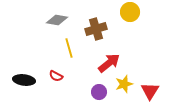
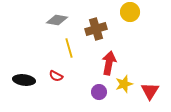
red arrow: rotated 40 degrees counterclockwise
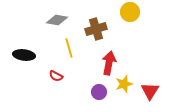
black ellipse: moved 25 px up
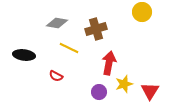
yellow circle: moved 12 px right
gray diamond: moved 3 px down
yellow line: rotated 48 degrees counterclockwise
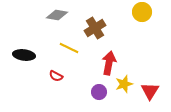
gray diamond: moved 8 px up
brown cross: moved 1 px left, 1 px up; rotated 15 degrees counterclockwise
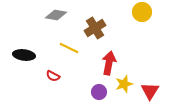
gray diamond: moved 1 px left
red semicircle: moved 3 px left
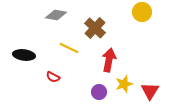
brown cross: rotated 15 degrees counterclockwise
red arrow: moved 3 px up
red semicircle: moved 1 px down
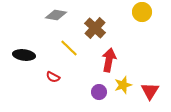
yellow line: rotated 18 degrees clockwise
yellow star: moved 1 px left, 1 px down
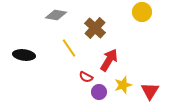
yellow line: rotated 12 degrees clockwise
red arrow: rotated 20 degrees clockwise
red semicircle: moved 33 px right
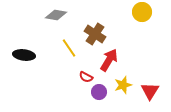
brown cross: moved 6 px down; rotated 10 degrees counterclockwise
